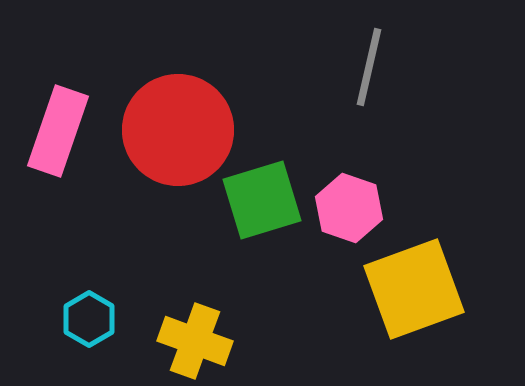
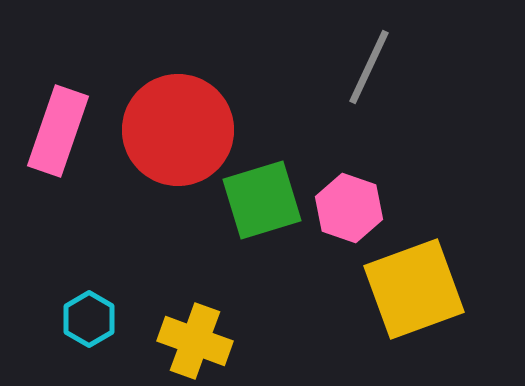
gray line: rotated 12 degrees clockwise
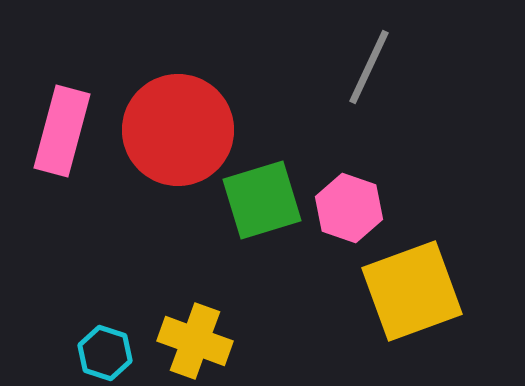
pink rectangle: moved 4 px right; rotated 4 degrees counterclockwise
yellow square: moved 2 px left, 2 px down
cyan hexagon: moved 16 px right, 34 px down; rotated 12 degrees counterclockwise
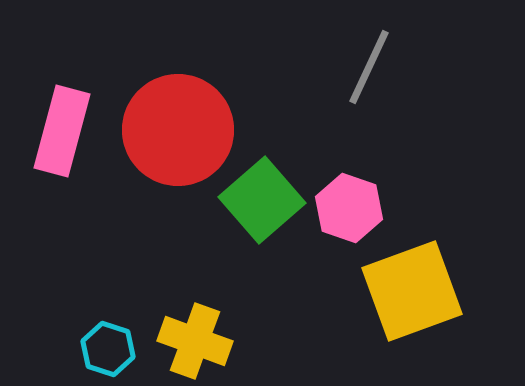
green square: rotated 24 degrees counterclockwise
cyan hexagon: moved 3 px right, 4 px up
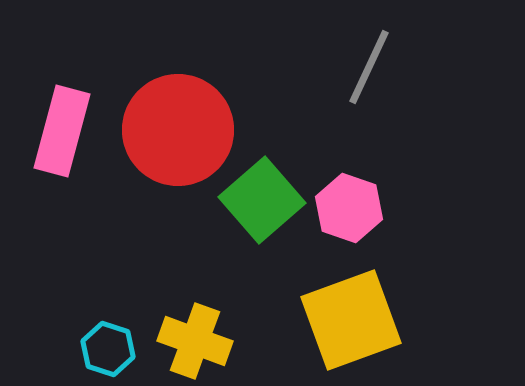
yellow square: moved 61 px left, 29 px down
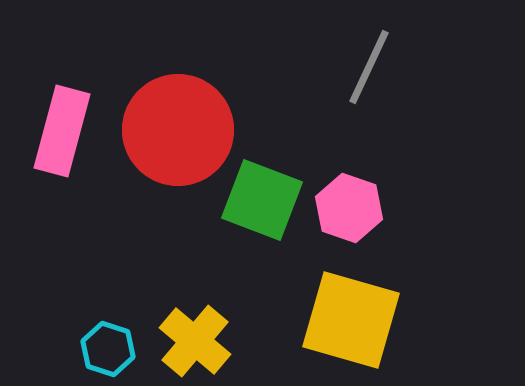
green square: rotated 28 degrees counterclockwise
yellow square: rotated 36 degrees clockwise
yellow cross: rotated 20 degrees clockwise
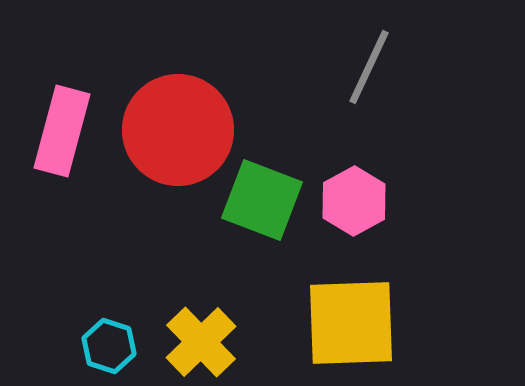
pink hexagon: moved 5 px right, 7 px up; rotated 12 degrees clockwise
yellow square: moved 3 px down; rotated 18 degrees counterclockwise
yellow cross: moved 6 px right, 1 px down; rotated 6 degrees clockwise
cyan hexagon: moved 1 px right, 3 px up
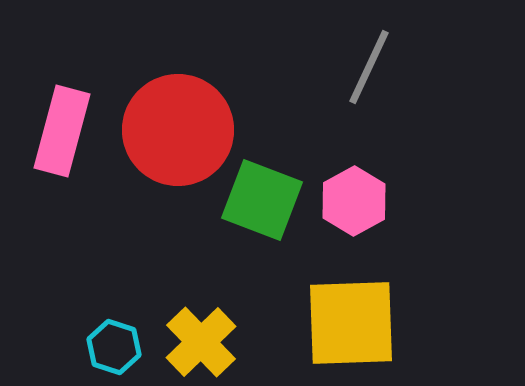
cyan hexagon: moved 5 px right, 1 px down
